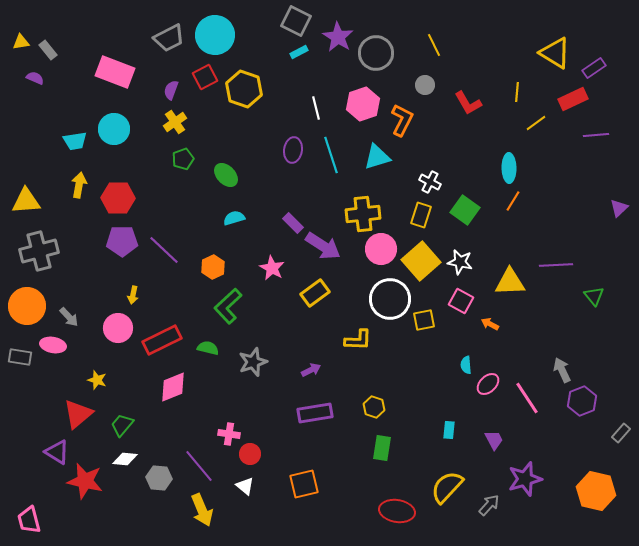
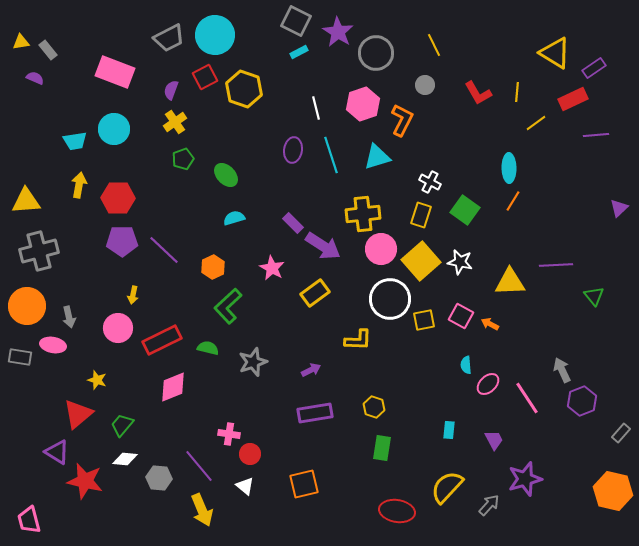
purple star at (338, 37): moved 5 px up
red L-shape at (468, 103): moved 10 px right, 10 px up
pink square at (461, 301): moved 15 px down
gray arrow at (69, 317): rotated 30 degrees clockwise
orange hexagon at (596, 491): moved 17 px right
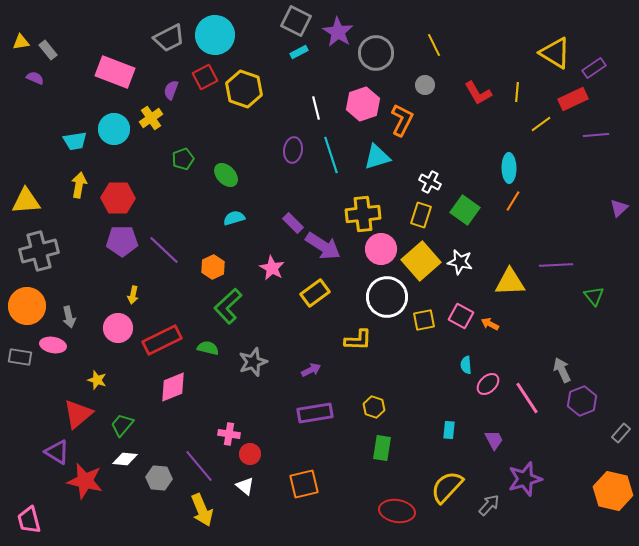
yellow cross at (175, 122): moved 24 px left, 4 px up
yellow line at (536, 123): moved 5 px right, 1 px down
white circle at (390, 299): moved 3 px left, 2 px up
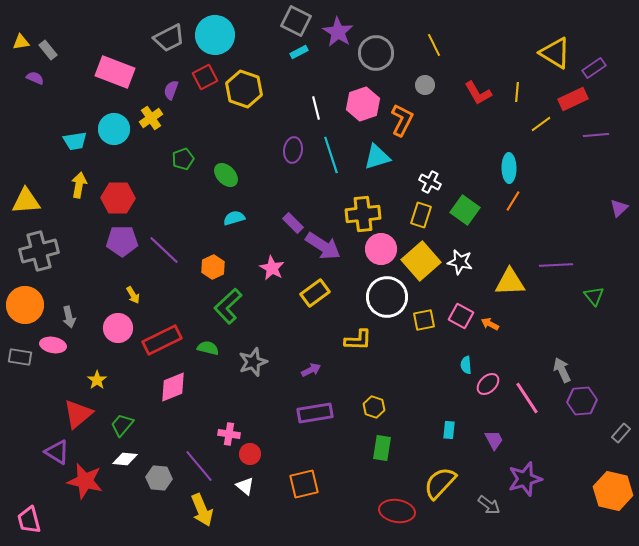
yellow arrow at (133, 295): rotated 42 degrees counterclockwise
orange circle at (27, 306): moved 2 px left, 1 px up
yellow star at (97, 380): rotated 18 degrees clockwise
purple hexagon at (582, 401): rotated 16 degrees clockwise
yellow semicircle at (447, 487): moved 7 px left, 4 px up
gray arrow at (489, 505): rotated 85 degrees clockwise
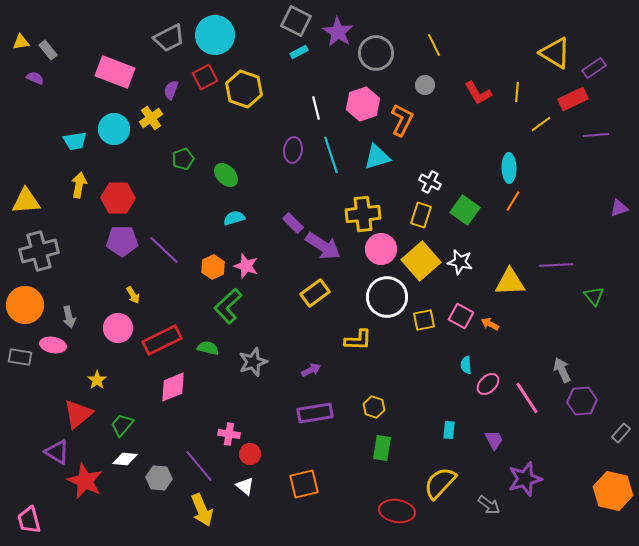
purple triangle at (619, 208): rotated 24 degrees clockwise
pink star at (272, 268): moved 26 px left, 2 px up; rotated 10 degrees counterclockwise
red star at (85, 481): rotated 12 degrees clockwise
